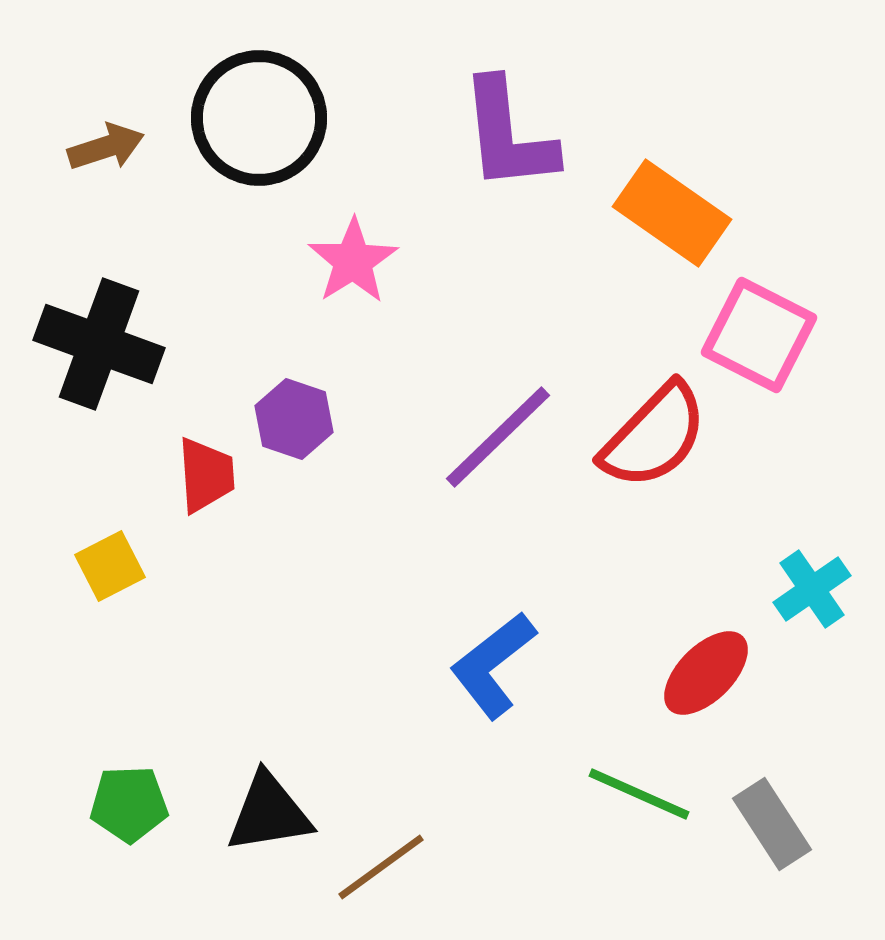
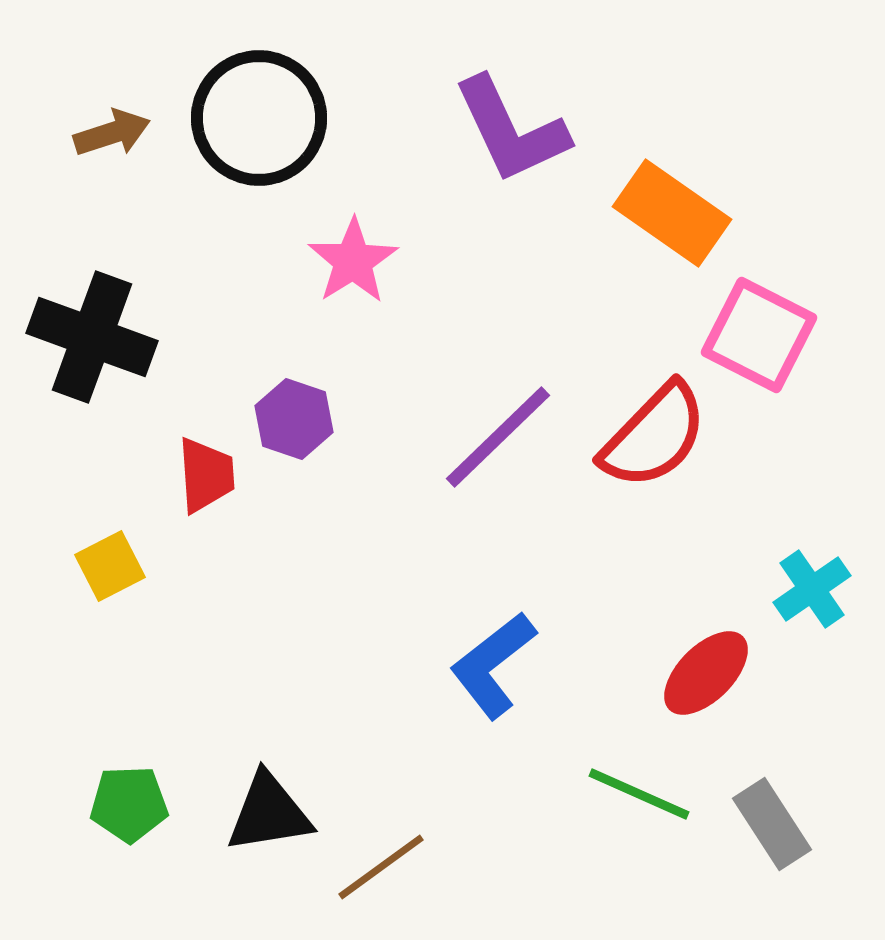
purple L-shape: moved 3 px right, 5 px up; rotated 19 degrees counterclockwise
brown arrow: moved 6 px right, 14 px up
black cross: moved 7 px left, 7 px up
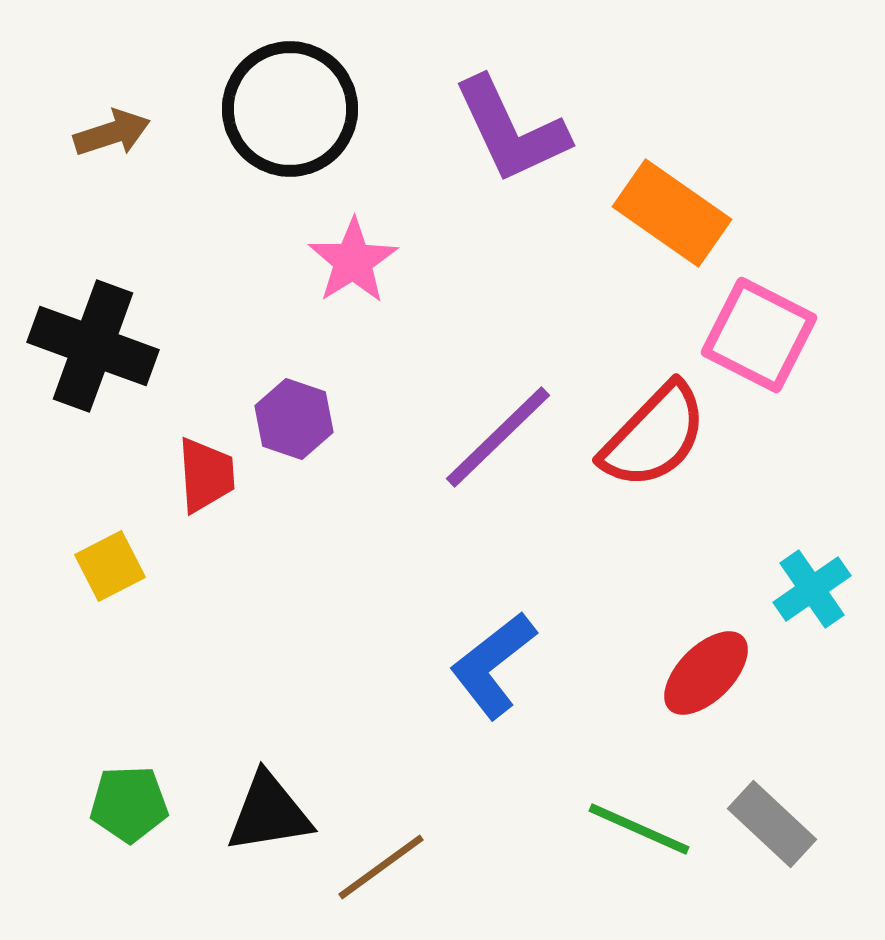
black circle: moved 31 px right, 9 px up
black cross: moved 1 px right, 9 px down
green line: moved 35 px down
gray rectangle: rotated 14 degrees counterclockwise
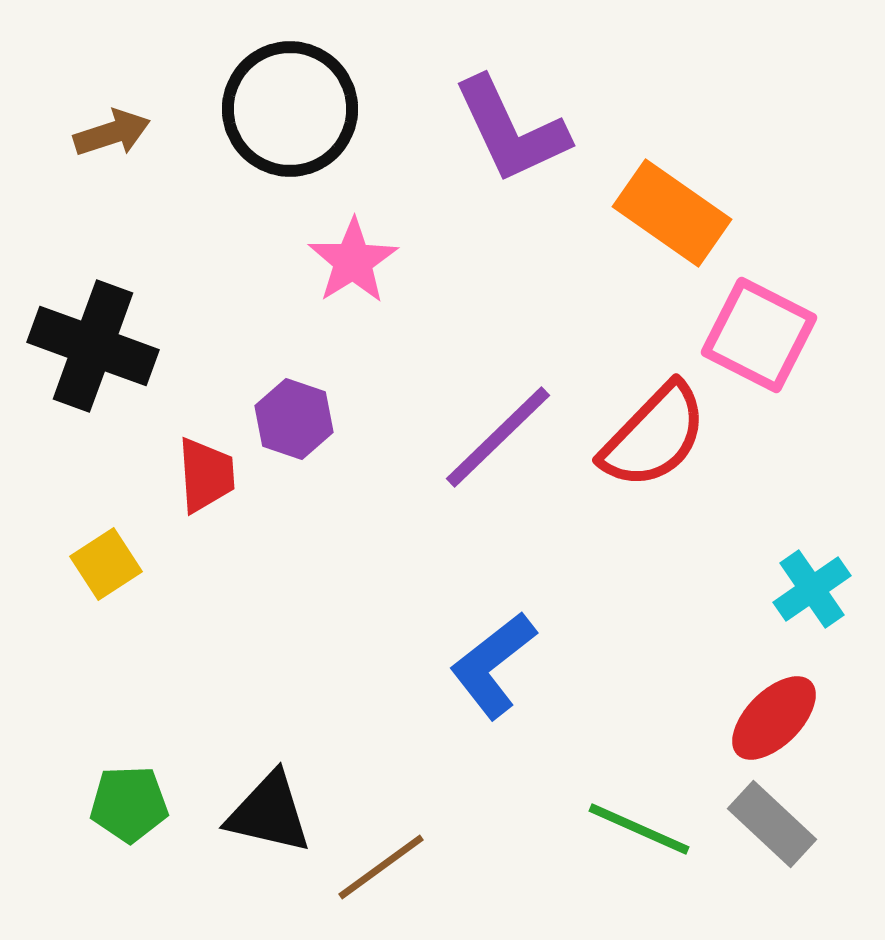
yellow square: moved 4 px left, 2 px up; rotated 6 degrees counterclockwise
red ellipse: moved 68 px right, 45 px down
black triangle: rotated 22 degrees clockwise
